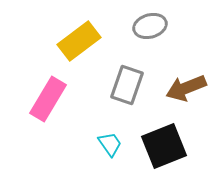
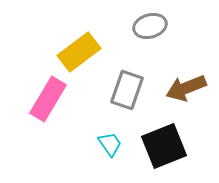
yellow rectangle: moved 11 px down
gray rectangle: moved 5 px down
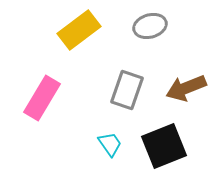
yellow rectangle: moved 22 px up
pink rectangle: moved 6 px left, 1 px up
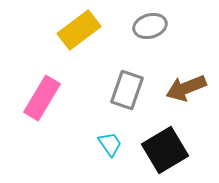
black square: moved 1 px right, 4 px down; rotated 9 degrees counterclockwise
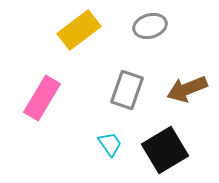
brown arrow: moved 1 px right, 1 px down
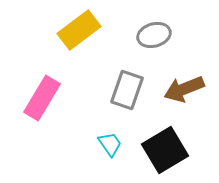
gray ellipse: moved 4 px right, 9 px down
brown arrow: moved 3 px left
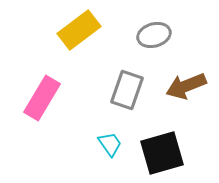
brown arrow: moved 2 px right, 3 px up
black square: moved 3 px left, 3 px down; rotated 15 degrees clockwise
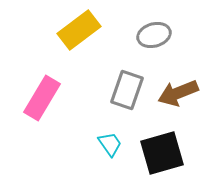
brown arrow: moved 8 px left, 7 px down
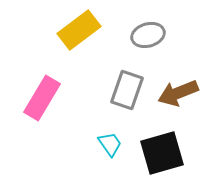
gray ellipse: moved 6 px left
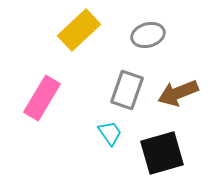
yellow rectangle: rotated 6 degrees counterclockwise
cyan trapezoid: moved 11 px up
